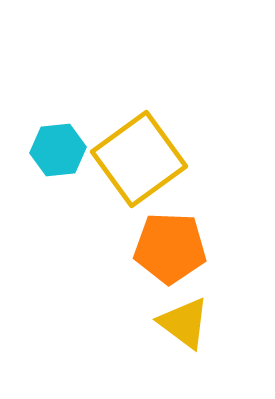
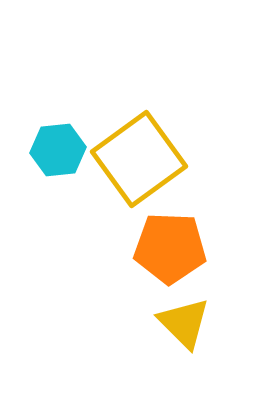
yellow triangle: rotated 8 degrees clockwise
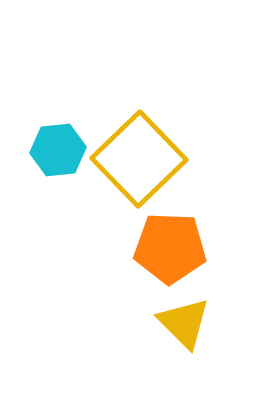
yellow square: rotated 8 degrees counterclockwise
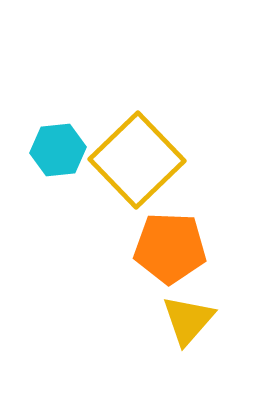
yellow square: moved 2 px left, 1 px down
yellow triangle: moved 4 px right, 3 px up; rotated 26 degrees clockwise
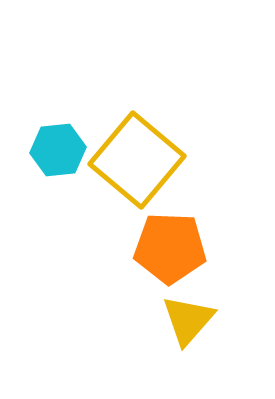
yellow square: rotated 6 degrees counterclockwise
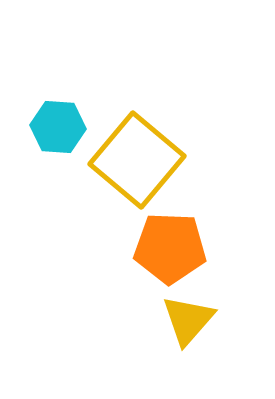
cyan hexagon: moved 23 px up; rotated 10 degrees clockwise
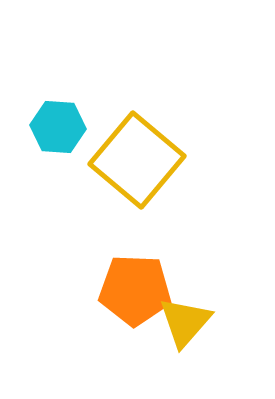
orange pentagon: moved 35 px left, 42 px down
yellow triangle: moved 3 px left, 2 px down
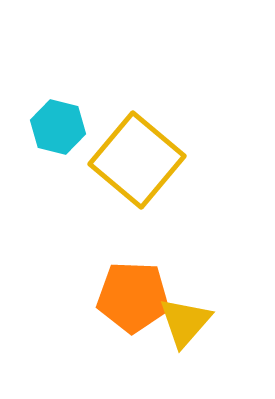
cyan hexagon: rotated 10 degrees clockwise
orange pentagon: moved 2 px left, 7 px down
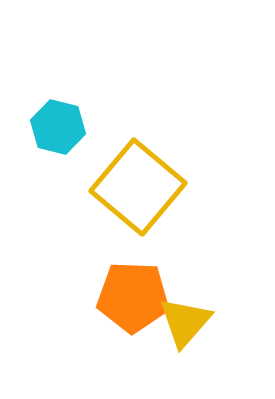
yellow square: moved 1 px right, 27 px down
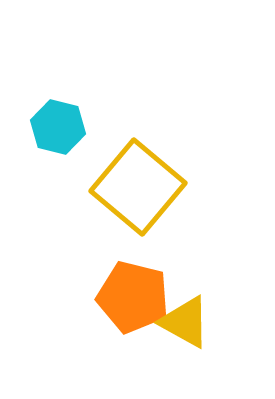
orange pentagon: rotated 12 degrees clockwise
yellow triangle: rotated 42 degrees counterclockwise
